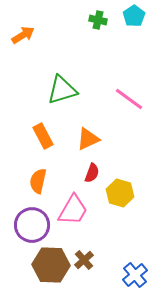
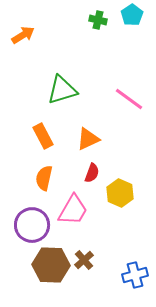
cyan pentagon: moved 2 px left, 1 px up
orange semicircle: moved 6 px right, 3 px up
yellow hexagon: rotated 8 degrees clockwise
blue cross: rotated 25 degrees clockwise
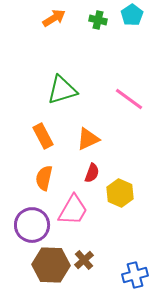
orange arrow: moved 31 px right, 17 px up
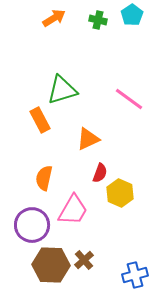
orange rectangle: moved 3 px left, 16 px up
red semicircle: moved 8 px right
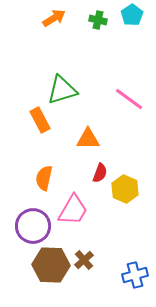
orange triangle: rotated 25 degrees clockwise
yellow hexagon: moved 5 px right, 4 px up
purple circle: moved 1 px right, 1 px down
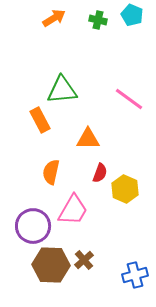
cyan pentagon: rotated 15 degrees counterclockwise
green triangle: rotated 12 degrees clockwise
orange semicircle: moved 7 px right, 6 px up
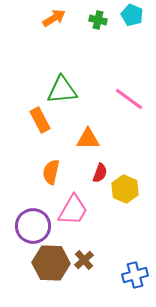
brown hexagon: moved 2 px up
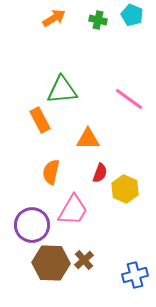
purple circle: moved 1 px left, 1 px up
